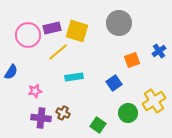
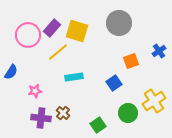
purple rectangle: rotated 36 degrees counterclockwise
orange square: moved 1 px left, 1 px down
brown cross: rotated 16 degrees clockwise
green square: rotated 21 degrees clockwise
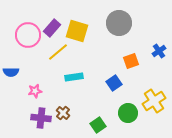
blue semicircle: rotated 56 degrees clockwise
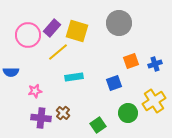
blue cross: moved 4 px left, 13 px down; rotated 16 degrees clockwise
blue square: rotated 14 degrees clockwise
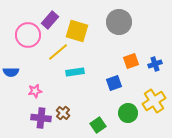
gray circle: moved 1 px up
purple rectangle: moved 2 px left, 8 px up
cyan rectangle: moved 1 px right, 5 px up
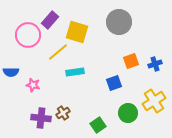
yellow square: moved 1 px down
pink star: moved 2 px left, 6 px up; rotated 24 degrees clockwise
brown cross: rotated 16 degrees clockwise
